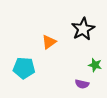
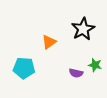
purple semicircle: moved 6 px left, 11 px up
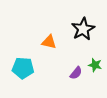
orange triangle: rotated 49 degrees clockwise
cyan pentagon: moved 1 px left
purple semicircle: rotated 64 degrees counterclockwise
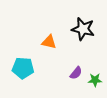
black star: rotated 30 degrees counterclockwise
green star: moved 15 px down; rotated 16 degrees counterclockwise
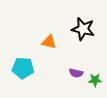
purple semicircle: rotated 64 degrees clockwise
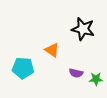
orange triangle: moved 3 px right, 8 px down; rotated 21 degrees clockwise
green star: moved 1 px right, 1 px up
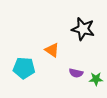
cyan pentagon: moved 1 px right
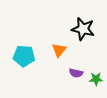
orange triangle: moved 7 px right; rotated 35 degrees clockwise
cyan pentagon: moved 12 px up
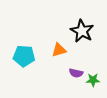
black star: moved 1 px left, 2 px down; rotated 15 degrees clockwise
orange triangle: rotated 35 degrees clockwise
green star: moved 3 px left, 1 px down
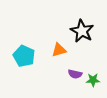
cyan pentagon: rotated 20 degrees clockwise
purple semicircle: moved 1 px left, 1 px down
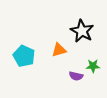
purple semicircle: moved 1 px right, 2 px down
green star: moved 14 px up
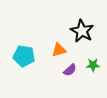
cyan pentagon: rotated 15 degrees counterclockwise
green star: moved 1 px up
purple semicircle: moved 6 px left, 6 px up; rotated 56 degrees counterclockwise
